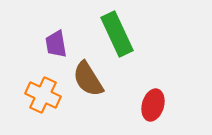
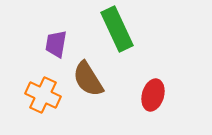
green rectangle: moved 5 px up
purple trapezoid: rotated 20 degrees clockwise
red ellipse: moved 10 px up
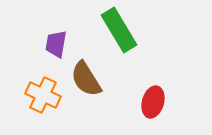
green rectangle: moved 2 px right, 1 px down; rotated 6 degrees counterclockwise
brown semicircle: moved 2 px left
red ellipse: moved 7 px down
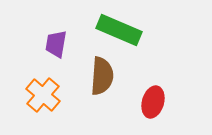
green rectangle: rotated 36 degrees counterclockwise
brown semicircle: moved 16 px right, 3 px up; rotated 144 degrees counterclockwise
orange cross: rotated 16 degrees clockwise
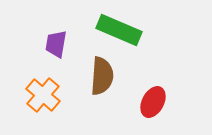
red ellipse: rotated 12 degrees clockwise
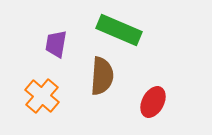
orange cross: moved 1 px left, 1 px down
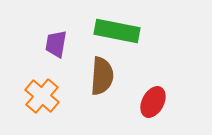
green rectangle: moved 2 px left, 1 px down; rotated 12 degrees counterclockwise
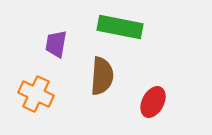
green rectangle: moved 3 px right, 4 px up
orange cross: moved 6 px left, 2 px up; rotated 16 degrees counterclockwise
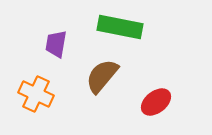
brown semicircle: rotated 144 degrees counterclockwise
red ellipse: moved 3 px right; rotated 24 degrees clockwise
